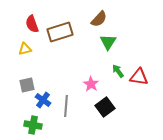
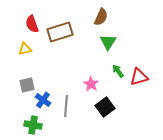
brown semicircle: moved 2 px right, 2 px up; rotated 18 degrees counterclockwise
red triangle: rotated 24 degrees counterclockwise
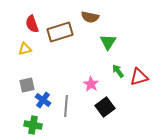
brown semicircle: moved 11 px left; rotated 78 degrees clockwise
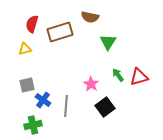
red semicircle: rotated 36 degrees clockwise
green arrow: moved 4 px down
green cross: rotated 24 degrees counterclockwise
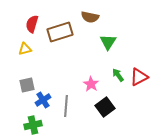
red triangle: rotated 12 degrees counterclockwise
blue cross: rotated 21 degrees clockwise
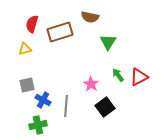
blue cross: rotated 28 degrees counterclockwise
green cross: moved 5 px right
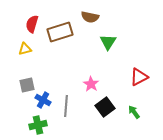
green arrow: moved 16 px right, 37 px down
